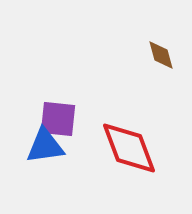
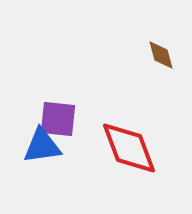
blue triangle: moved 3 px left
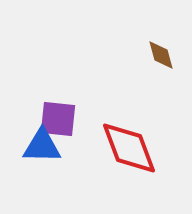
blue triangle: rotated 9 degrees clockwise
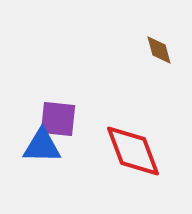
brown diamond: moved 2 px left, 5 px up
red diamond: moved 4 px right, 3 px down
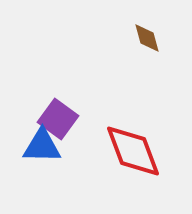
brown diamond: moved 12 px left, 12 px up
purple square: rotated 30 degrees clockwise
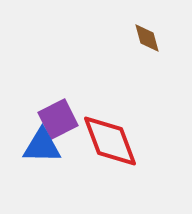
purple square: rotated 27 degrees clockwise
red diamond: moved 23 px left, 10 px up
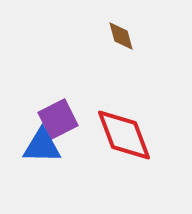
brown diamond: moved 26 px left, 2 px up
red diamond: moved 14 px right, 6 px up
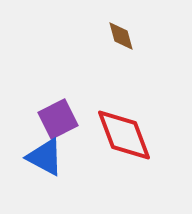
blue triangle: moved 3 px right, 11 px down; rotated 27 degrees clockwise
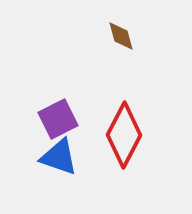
red diamond: rotated 48 degrees clockwise
blue triangle: moved 14 px right; rotated 9 degrees counterclockwise
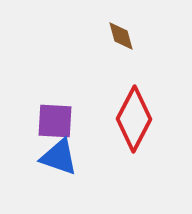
purple square: moved 3 px left, 2 px down; rotated 30 degrees clockwise
red diamond: moved 10 px right, 16 px up
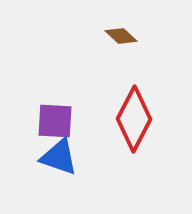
brown diamond: rotated 32 degrees counterclockwise
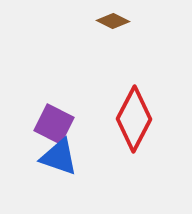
brown diamond: moved 8 px left, 15 px up; rotated 16 degrees counterclockwise
purple square: moved 1 px left, 3 px down; rotated 24 degrees clockwise
